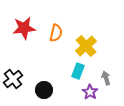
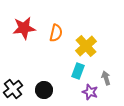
black cross: moved 10 px down
purple star: rotated 14 degrees counterclockwise
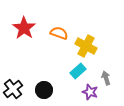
red star: rotated 30 degrees counterclockwise
orange semicircle: moved 3 px right; rotated 84 degrees counterclockwise
yellow cross: rotated 20 degrees counterclockwise
cyan rectangle: rotated 28 degrees clockwise
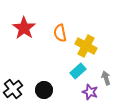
orange semicircle: moved 1 px right; rotated 120 degrees counterclockwise
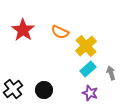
red star: moved 1 px left, 2 px down
orange semicircle: moved 1 px up; rotated 54 degrees counterclockwise
yellow cross: rotated 20 degrees clockwise
cyan rectangle: moved 10 px right, 2 px up
gray arrow: moved 5 px right, 5 px up
purple star: moved 1 px down
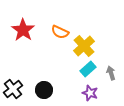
yellow cross: moved 2 px left
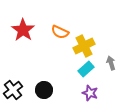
yellow cross: rotated 15 degrees clockwise
cyan rectangle: moved 2 px left
gray arrow: moved 10 px up
black cross: moved 1 px down
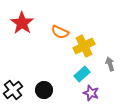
red star: moved 1 px left, 7 px up
gray arrow: moved 1 px left, 1 px down
cyan rectangle: moved 4 px left, 5 px down
purple star: moved 1 px right
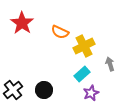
purple star: rotated 28 degrees clockwise
